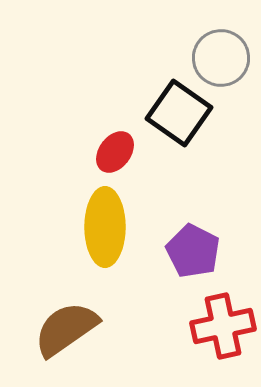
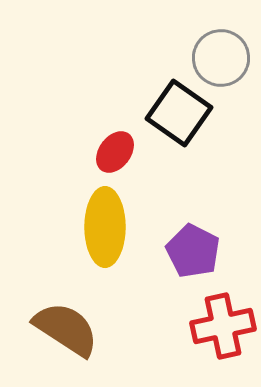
brown semicircle: rotated 68 degrees clockwise
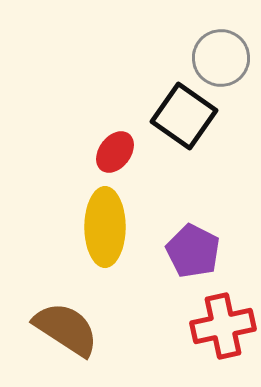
black square: moved 5 px right, 3 px down
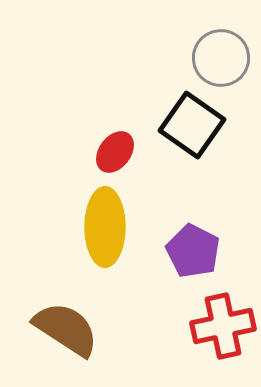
black square: moved 8 px right, 9 px down
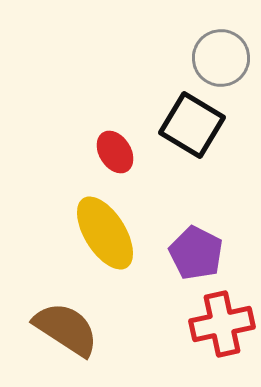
black square: rotated 4 degrees counterclockwise
red ellipse: rotated 69 degrees counterclockwise
yellow ellipse: moved 6 px down; rotated 32 degrees counterclockwise
purple pentagon: moved 3 px right, 2 px down
red cross: moved 1 px left, 2 px up
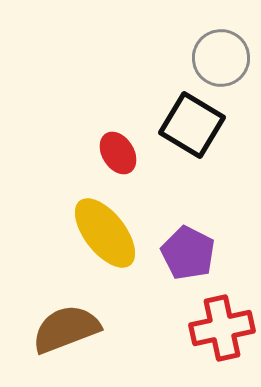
red ellipse: moved 3 px right, 1 px down
yellow ellipse: rotated 6 degrees counterclockwise
purple pentagon: moved 8 px left
red cross: moved 4 px down
brown semicircle: rotated 54 degrees counterclockwise
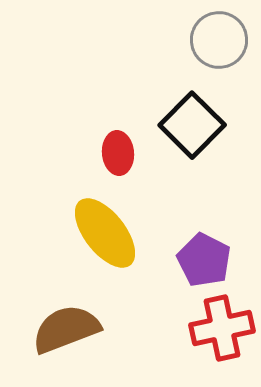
gray circle: moved 2 px left, 18 px up
black square: rotated 14 degrees clockwise
red ellipse: rotated 27 degrees clockwise
purple pentagon: moved 16 px right, 7 px down
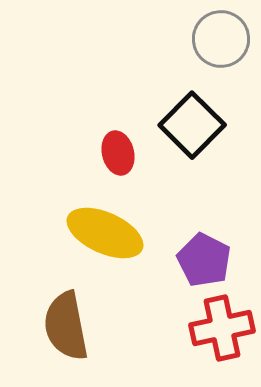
gray circle: moved 2 px right, 1 px up
red ellipse: rotated 9 degrees counterclockwise
yellow ellipse: rotated 28 degrees counterclockwise
brown semicircle: moved 3 px up; rotated 80 degrees counterclockwise
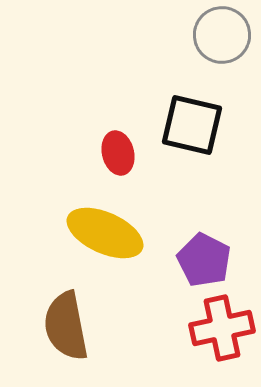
gray circle: moved 1 px right, 4 px up
black square: rotated 32 degrees counterclockwise
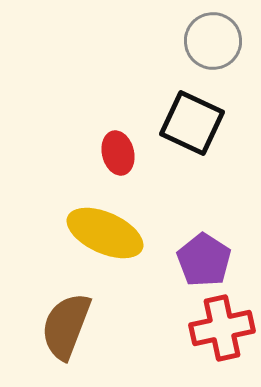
gray circle: moved 9 px left, 6 px down
black square: moved 2 px up; rotated 12 degrees clockwise
purple pentagon: rotated 6 degrees clockwise
brown semicircle: rotated 32 degrees clockwise
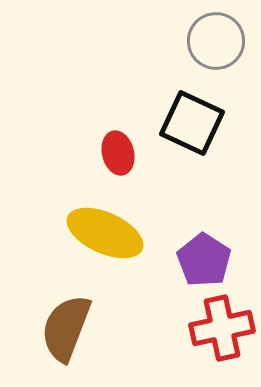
gray circle: moved 3 px right
brown semicircle: moved 2 px down
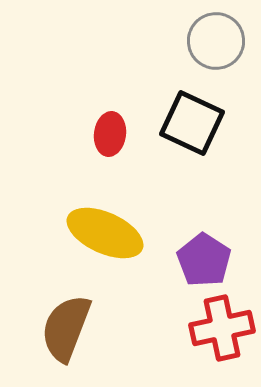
red ellipse: moved 8 px left, 19 px up; rotated 21 degrees clockwise
